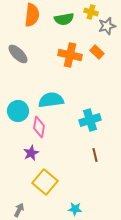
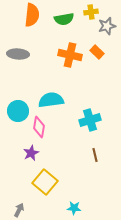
yellow cross: rotated 24 degrees counterclockwise
gray ellipse: rotated 40 degrees counterclockwise
cyan star: moved 1 px left, 1 px up
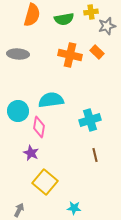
orange semicircle: rotated 10 degrees clockwise
purple star: rotated 21 degrees counterclockwise
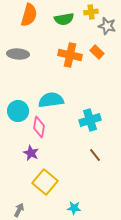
orange semicircle: moved 3 px left
gray star: rotated 30 degrees clockwise
brown line: rotated 24 degrees counterclockwise
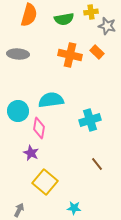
pink diamond: moved 1 px down
brown line: moved 2 px right, 9 px down
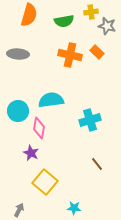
green semicircle: moved 2 px down
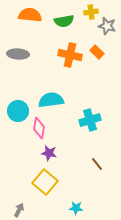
orange semicircle: moved 1 px right; rotated 100 degrees counterclockwise
purple star: moved 18 px right; rotated 14 degrees counterclockwise
cyan star: moved 2 px right
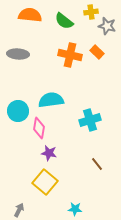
green semicircle: rotated 48 degrees clockwise
cyan star: moved 1 px left, 1 px down
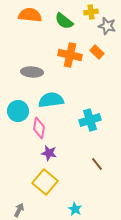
gray ellipse: moved 14 px right, 18 px down
cyan star: rotated 24 degrees clockwise
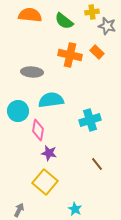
yellow cross: moved 1 px right
pink diamond: moved 1 px left, 2 px down
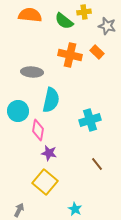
yellow cross: moved 8 px left
cyan semicircle: rotated 110 degrees clockwise
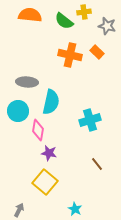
gray ellipse: moved 5 px left, 10 px down
cyan semicircle: moved 2 px down
